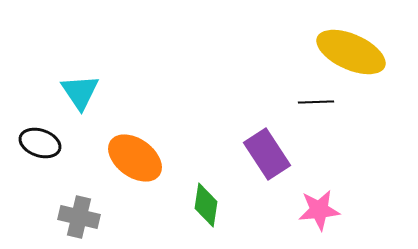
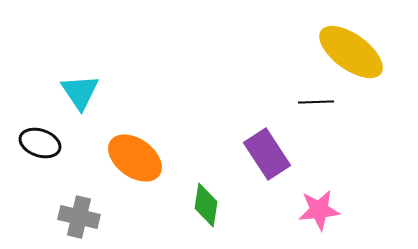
yellow ellipse: rotated 12 degrees clockwise
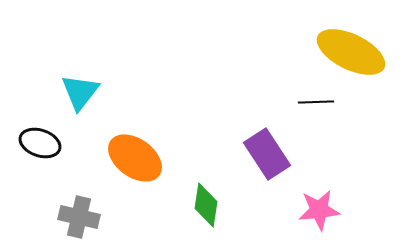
yellow ellipse: rotated 10 degrees counterclockwise
cyan triangle: rotated 12 degrees clockwise
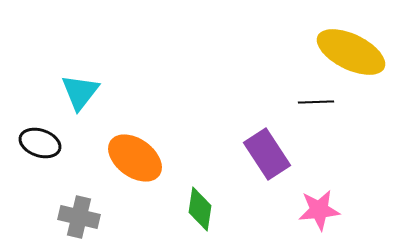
green diamond: moved 6 px left, 4 px down
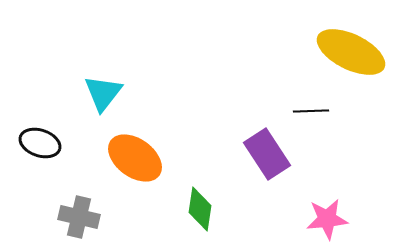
cyan triangle: moved 23 px right, 1 px down
black line: moved 5 px left, 9 px down
pink star: moved 8 px right, 9 px down
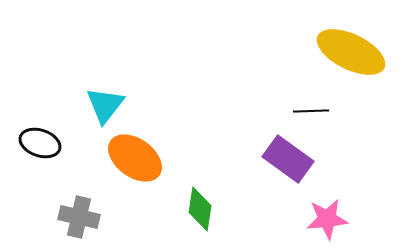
cyan triangle: moved 2 px right, 12 px down
purple rectangle: moved 21 px right, 5 px down; rotated 21 degrees counterclockwise
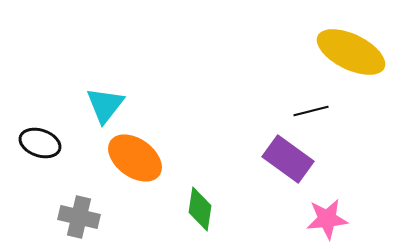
black line: rotated 12 degrees counterclockwise
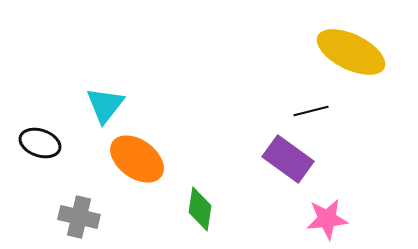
orange ellipse: moved 2 px right, 1 px down
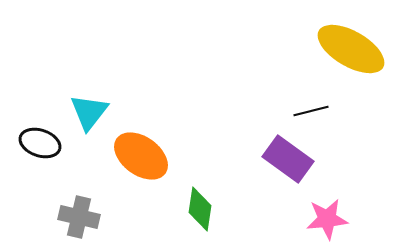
yellow ellipse: moved 3 px up; rotated 4 degrees clockwise
cyan triangle: moved 16 px left, 7 px down
orange ellipse: moved 4 px right, 3 px up
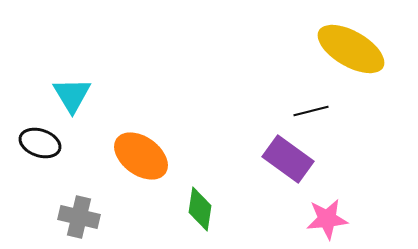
cyan triangle: moved 17 px left, 17 px up; rotated 9 degrees counterclockwise
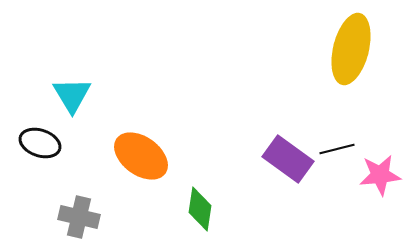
yellow ellipse: rotated 74 degrees clockwise
black line: moved 26 px right, 38 px down
pink star: moved 53 px right, 44 px up
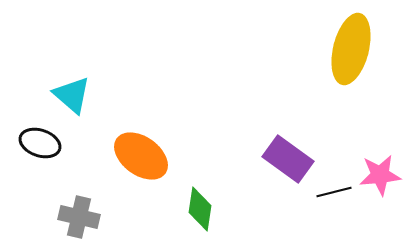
cyan triangle: rotated 18 degrees counterclockwise
black line: moved 3 px left, 43 px down
